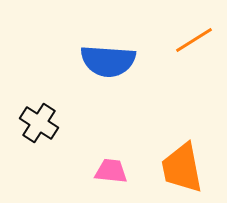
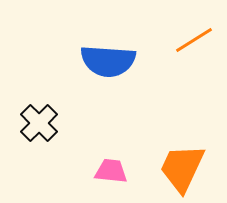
black cross: rotated 12 degrees clockwise
orange trapezoid: rotated 36 degrees clockwise
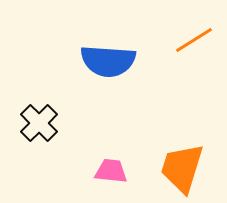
orange trapezoid: rotated 8 degrees counterclockwise
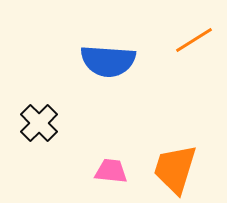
orange trapezoid: moved 7 px left, 1 px down
